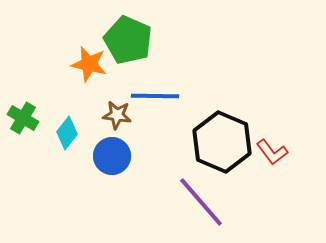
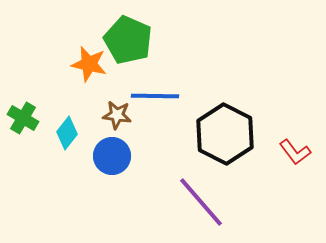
black hexagon: moved 3 px right, 8 px up; rotated 4 degrees clockwise
red L-shape: moved 23 px right
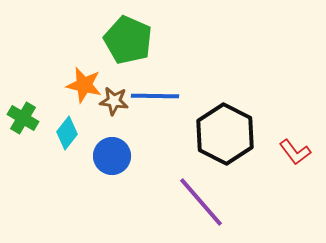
orange star: moved 5 px left, 21 px down
brown star: moved 3 px left, 14 px up
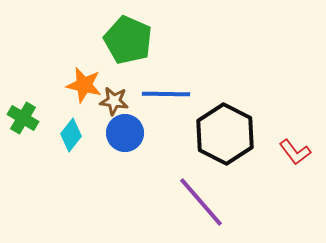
blue line: moved 11 px right, 2 px up
cyan diamond: moved 4 px right, 2 px down
blue circle: moved 13 px right, 23 px up
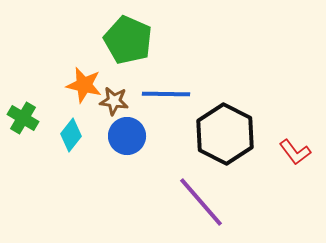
blue circle: moved 2 px right, 3 px down
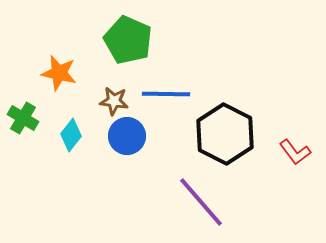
orange star: moved 25 px left, 12 px up
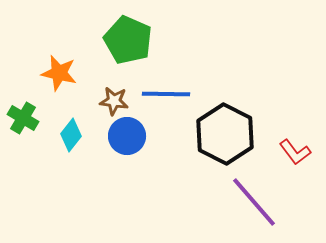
purple line: moved 53 px right
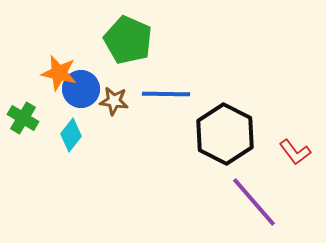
blue circle: moved 46 px left, 47 px up
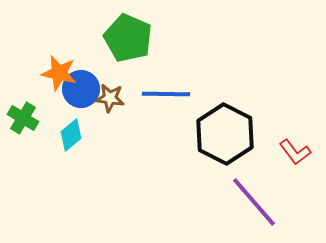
green pentagon: moved 2 px up
brown star: moved 4 px left, 3 px up
cyan diamond: rotated 12 degrees clockwise
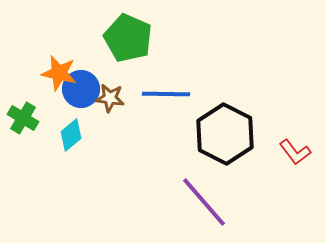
purple line: moved 50 px left
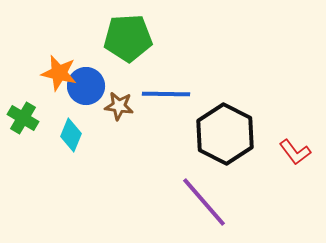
green pentagon: rotated 27 degrees counterclockwise
blue circle: moved 5 px right, 3 px up
brown star: moved 9 px right, 8 px down
cyan diamond: rotated 28 degrees counterclockwise
